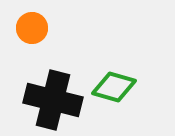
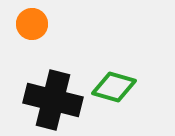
orange circle: moved 4 px up
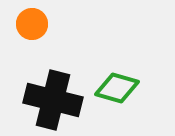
green diamond: moved 3 px right, 1 px down
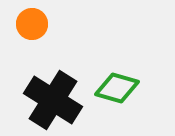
black cross: rotated 18 degrees clockwise
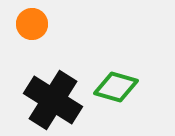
green diamond: moved 1 px left, 1 px up
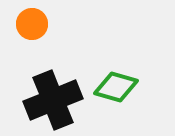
black cross: rotated 36 degrees clockwise
